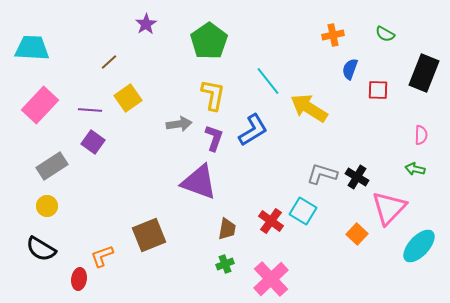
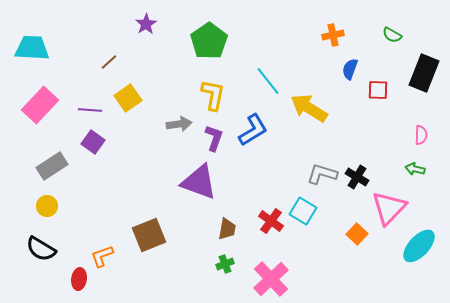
green semicircle: moved 7 px right, 1 px down
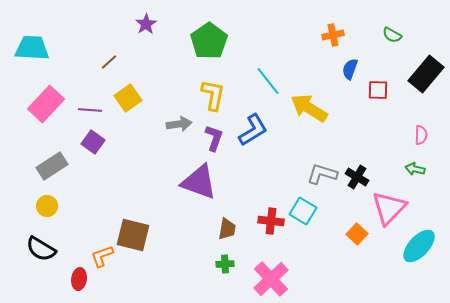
black rectangle: moved 2 px right, 1 px down; rotated 18 degrees clockwise
pink rectangle: moved 6 px right, 1 px up
red cross: rotated 30 degrees counterclockwise
brown square: moved 16 px left; rotated 36 degrees clockwise
green cross: rotated 18 degrees clockwise
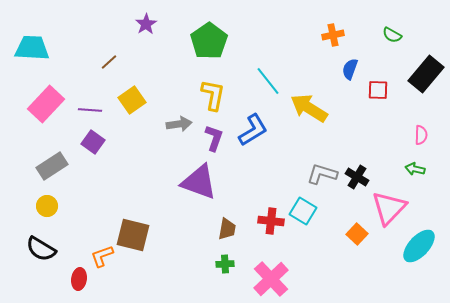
yellow square: moved 4 px right, 2 px down
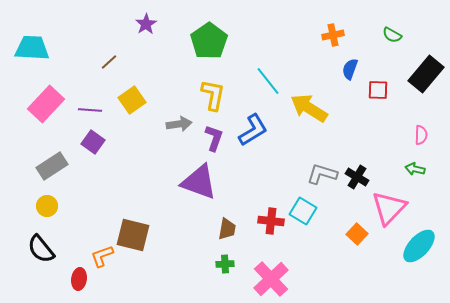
black semicircle: rotated 20 degrees clockwise
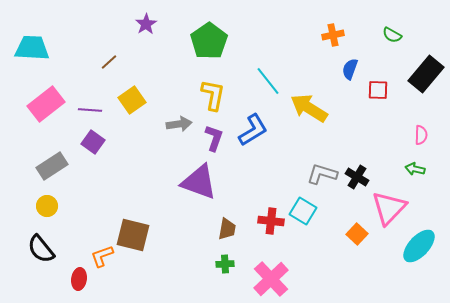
pink rectangle: rotated 9 degrees clockwise
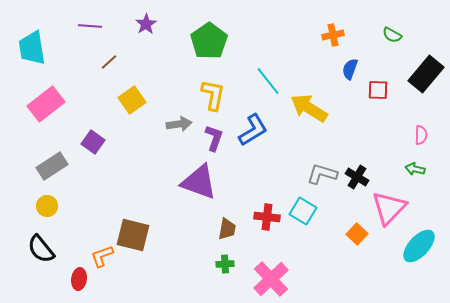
cyan trapezoid: rotated 102 degrees counterclockwise
purple line: moved 84 px up
red cross: moved 4 px left, 4 px up
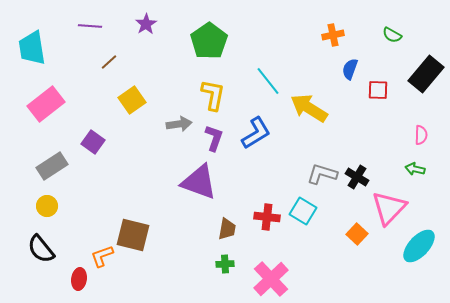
blue L-shape: moved 3 px right, 3 px down
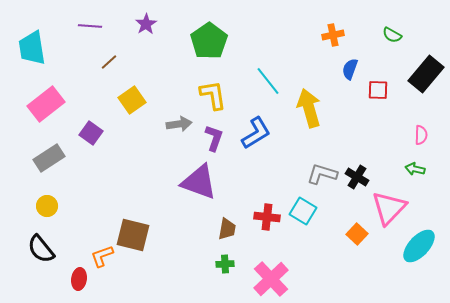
yellow L-shape: rotated 20 degrees counterclockwise
yellow arrow: rotated 42 degrees clockwise
purple square: moved 2 px left, 9 px up
gray rectangle: moved 3 px left, 8 px up
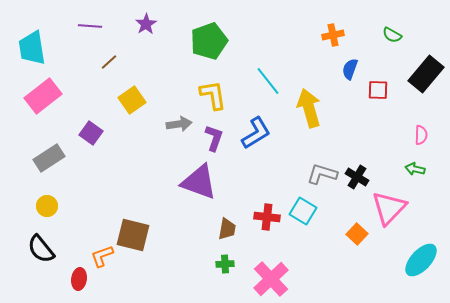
green pentagon: rotated 15 degrees clockwise
pink rectangle: moved 3 px left, 8 px up
cyan ellipse: moved 2 px right, 14 px down
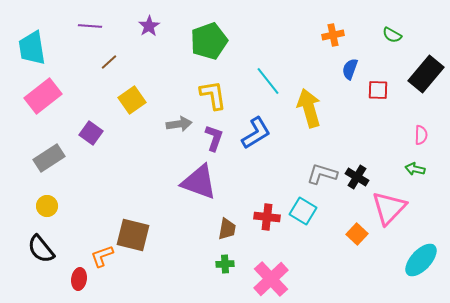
purple star: moved 3 px right, 2 px down
